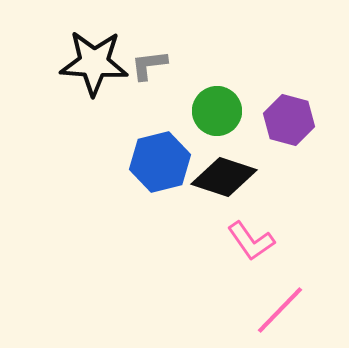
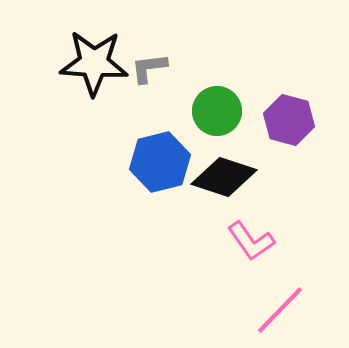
gray L-shape: moved 3 px down
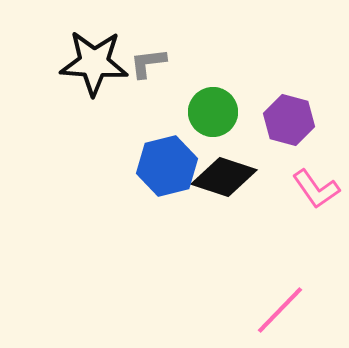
gray L-shape: moved 1 px left, 5 px up
green circle: moved 4 px left, 1 px down
blue hexagon: moved 7 px right, 4 px down
pink L-shape: moved 65 px right, 52 px up
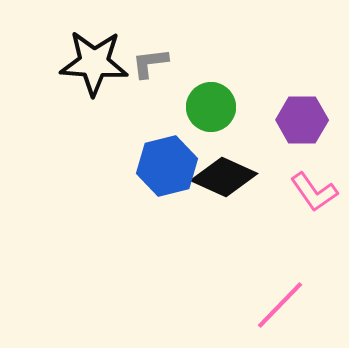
gray L-shape: moved 2 px right
green circle: moved 2 px left, 5 px up
purple hexagon: moved 13 px right; rotated 15 degrees counterclockwise
black diamond: rotated 6 degrees clockwise
pink L-shape: moved 2 px left, 3 px down
pink line: moved 5 px up
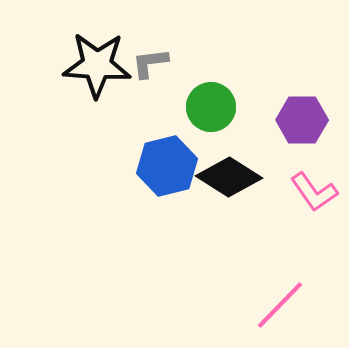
black star: moved 3 px right, 2 px down
black diamond: moved 5 px right; rotated 8 degrees clockwise
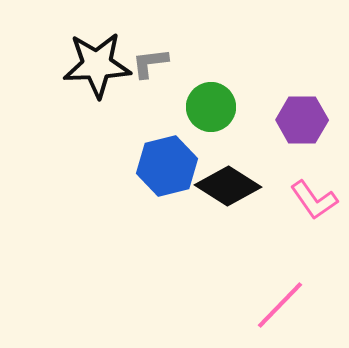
black star: rotated 6 degrees counterclockwise
black diamond: moved 1 px left, 9 px down
pink L-shape: moved 8 px down
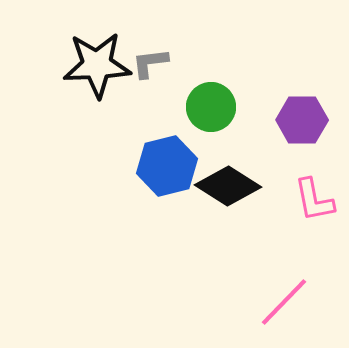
pink L-shape: rotated 24 degrees clockwise
pink line: moved 4 px right, 3 px up
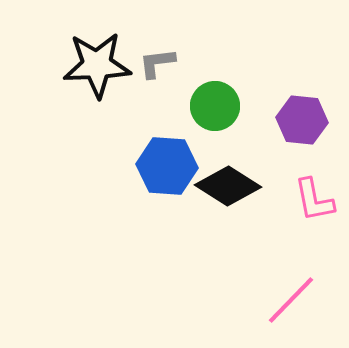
gray L-shape: moved 7 px right
green circle: moved 4 px right, 1 px up
purple hexagon: rotated 6 degrees clockwise
blue hexagon: rotated 18 degrees clockwise
pink line: moved 7 px right, 2 px up
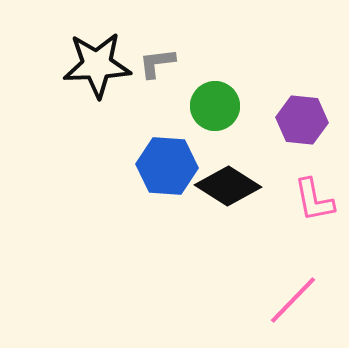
pink line: moved 2 px right
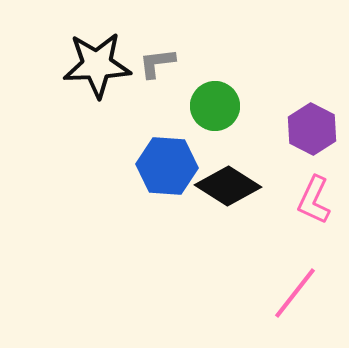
purple hexagon: moved 10 px right, 9 px down; rotated 21 degrees clockwise
pink L-shape: rotated 36 degrees clockwise
pink line: moved 2 px right, 7 px up; rotated 6 degrees counterclockwise
